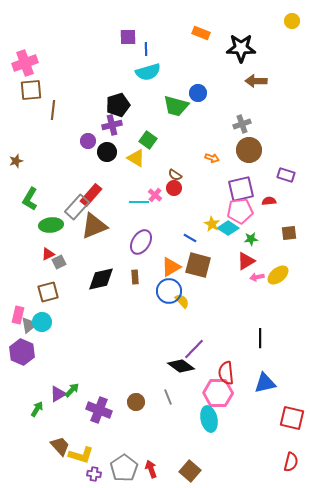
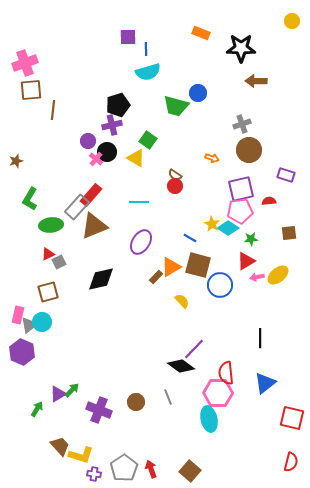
red circle at (174, 188): moved 1 px right, 2 px up
pink cross at (155, 195): moved 59 px left, 36 px up
brown rectangle at (135, 277): moved 21 px right; rotated 48 degrees clockwise
blue circle at (169, 291): moved 51 px right, 6 px up
blue triangle at (265, 383): rotated 25 degrees counterclockwise
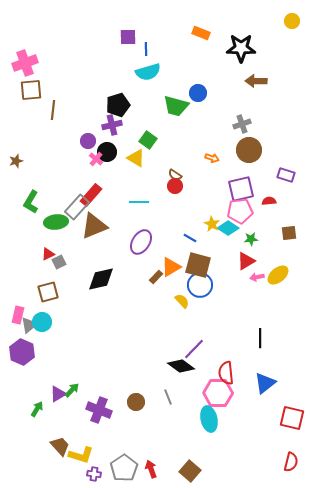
green L-shape at (30, 199): moved 1 px right, 3 px down
green ellipse at (51, 225): moved 5 px right, 3 px up
blue circle at (220, 285): moved 20 px left
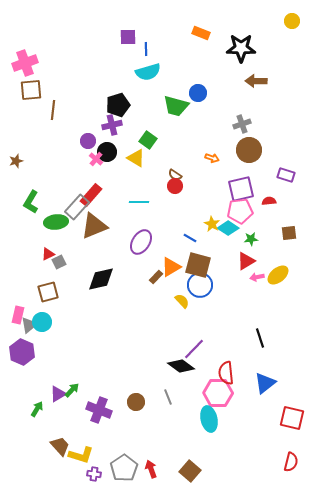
black line at (260, 338): rotated 18 degrees counterclockwise
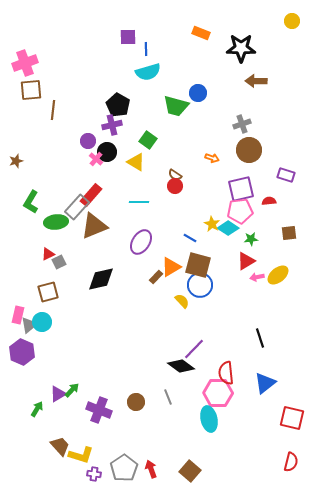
black pentagon at (118, 105): rotated 25 degrees counterclockwise
yellow triangle at (136, 158): moved 4 px down
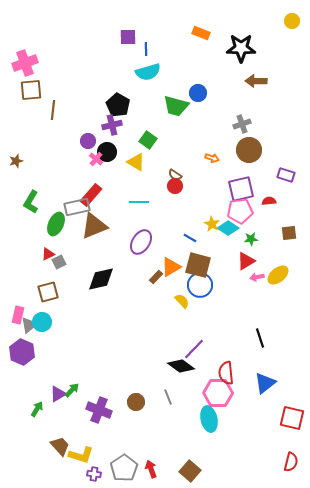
gray rectangle at (77, 207): rotated 35 degrees clockwise
green ellipse at (56, 222): moved 2 px down; rotated 60 degrees counterclockwise
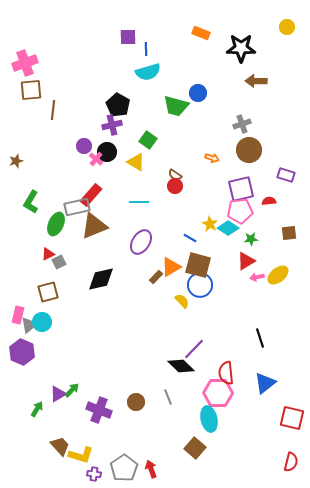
yellow circle at (292, 21): moved 5 px left, 6 px down
purple circle at (88, 141): moved 4 px left, 5 px down
yellow star at (212, 224): moved 2 px left
black diamond at (181, 366): rotated 8 degrees clockwise
brown square at (190, 471): moved 5 px right, 23 px up
